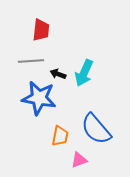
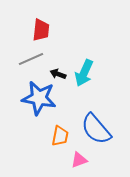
gray line: moved 2 px up; rotated 20 degrees counterclockwise
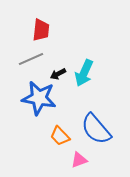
black arrow: rotated 49 degrees counterclockwise
orange trapezoid: rotated 125 degrees clockwise
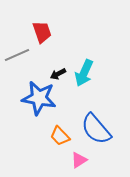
red trapezoid: moved 1 px right, 2 px down; rotated 25 degrees counterclockwise
gray line: moved 14 px left, 4 px up
pink triangle: rotated 12 degrees counterclockwise
